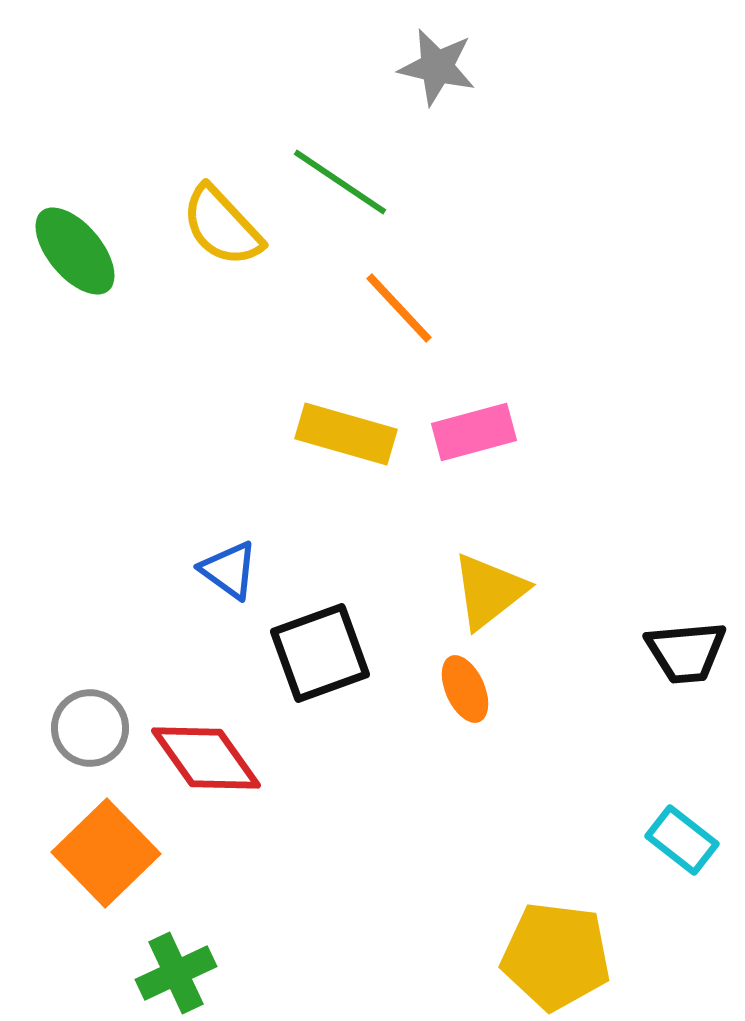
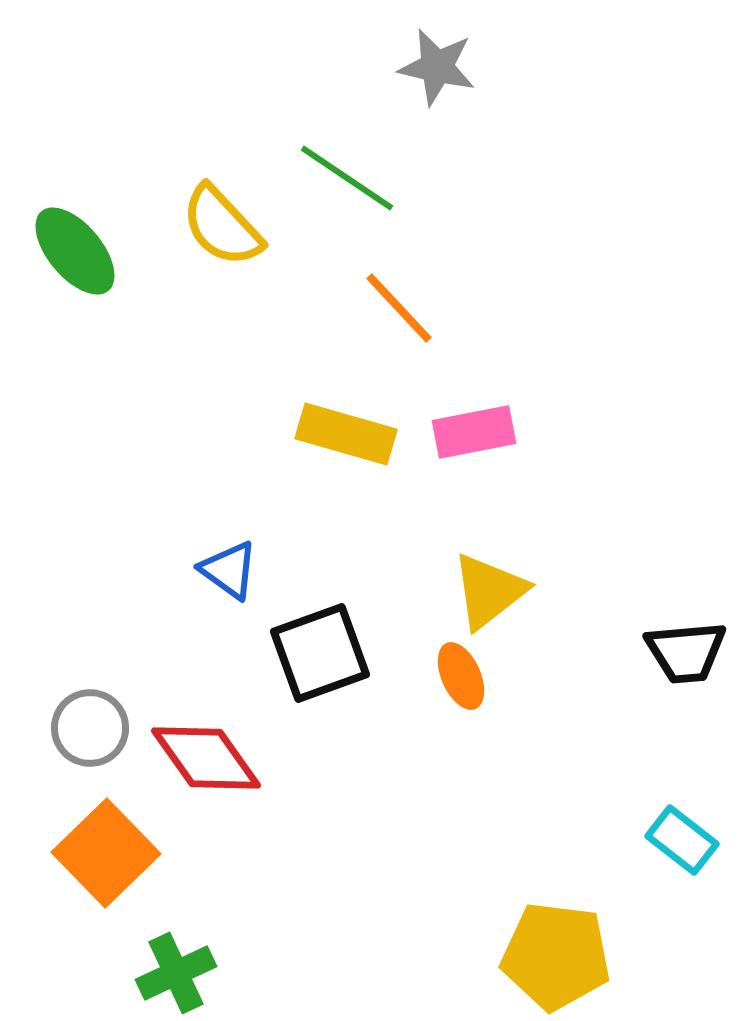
green line: moved 7 px right, 4 px up
pink rectangle: rotated 4 degrees clockwise
orange ellipse: moved 4 px left, 13 px up
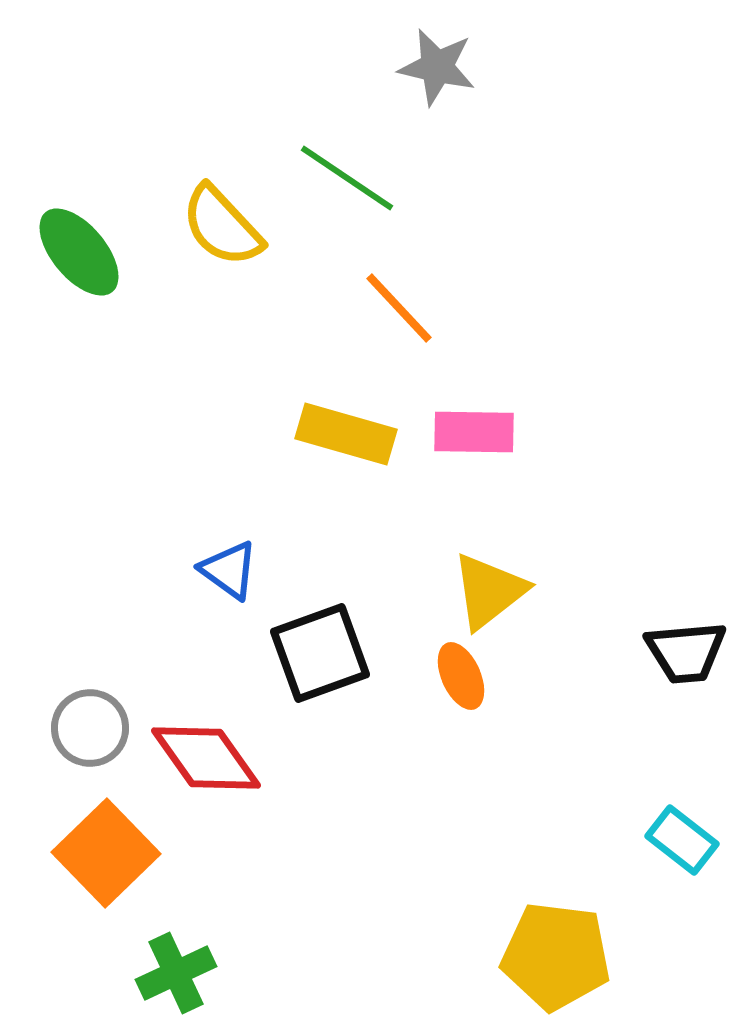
green ellipse: moved 4 px right, 1 px down
pink rectangle: rotated 12 degrees clockwise
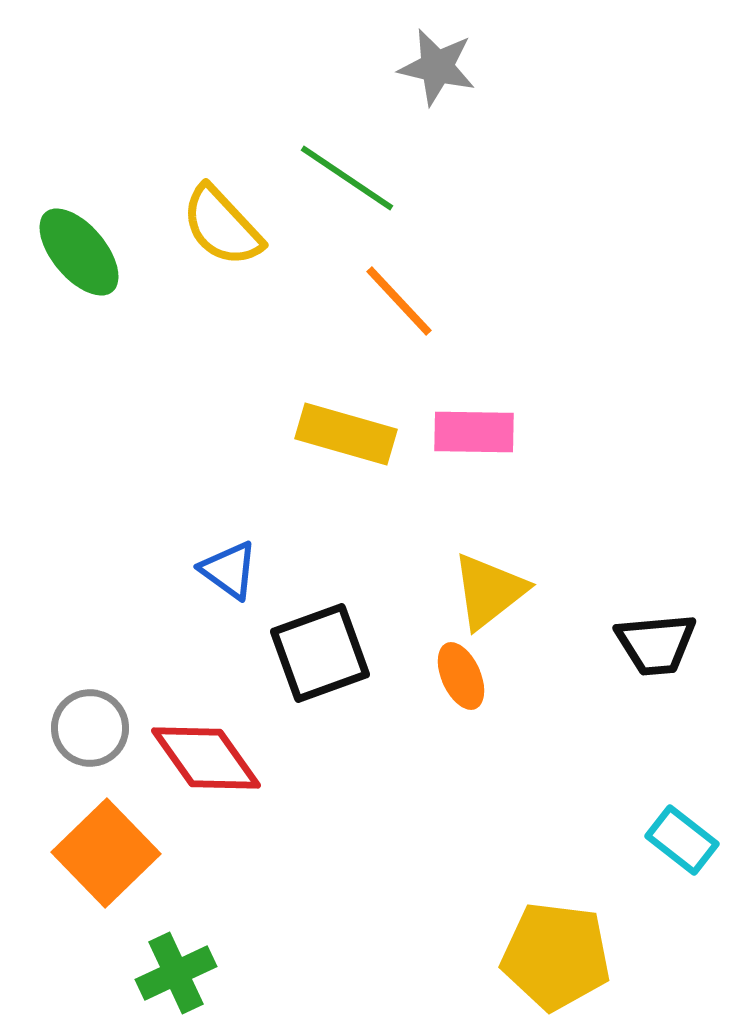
orange line: moved 7 px up
black trapezoid: moved 30 px left, 8 px up
